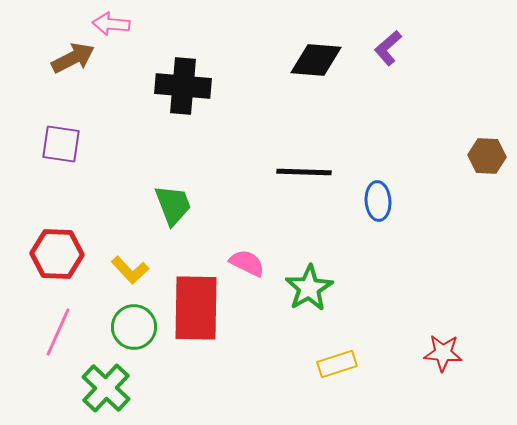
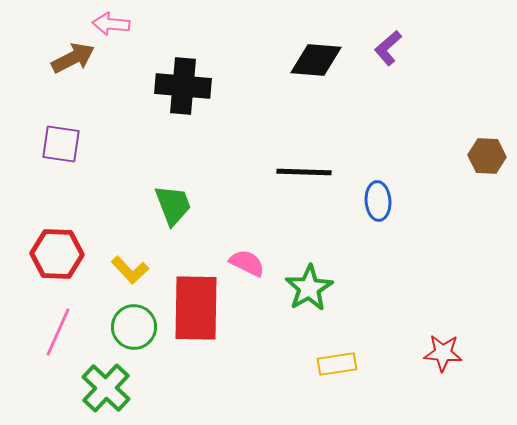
yellow rectangle: rotated 9 degrees clockwise
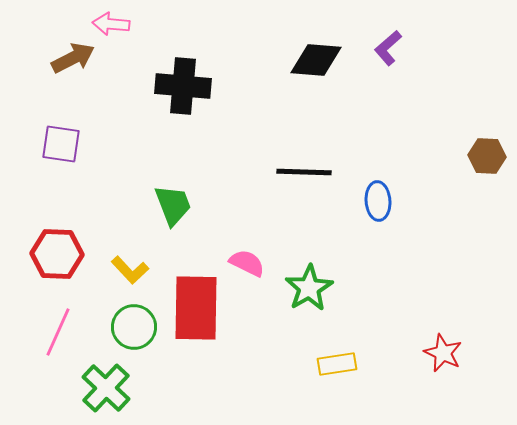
red star: rotated 21 degrees clockwise
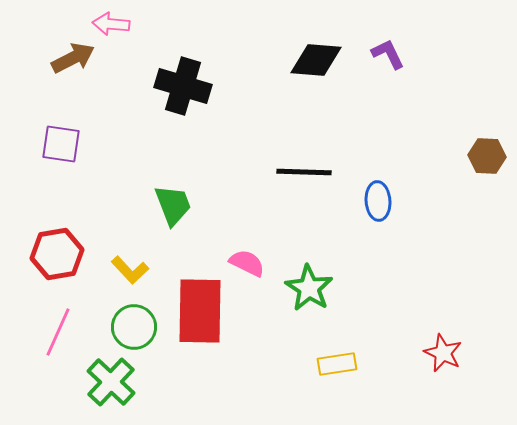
purple L-shape: moved 6 px down; rotated 105 degrees clockwise
black cross: rotated 12 degrees clockwise
red hexagon: rotated 12 degrees counterclockwise
green star: rotated 9 degrees counterclockwise
red rectangle: moved 4 px right, 3 px down
green cross: moved 5 px right, 6 px up
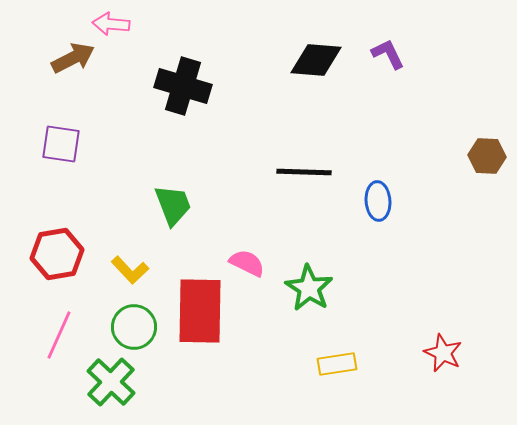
pink line: moved 1 px right, 3 px down
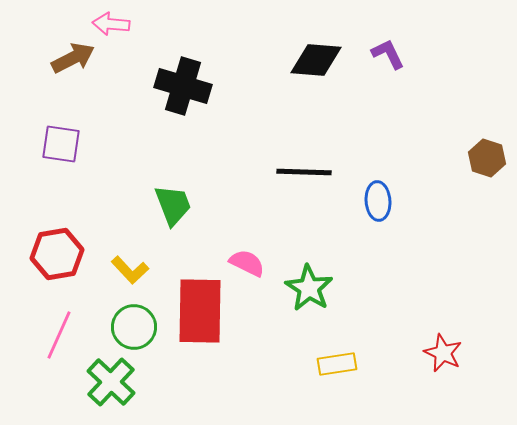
brown hexagon: moved 2 px down; rotated 15 degrees clockwise
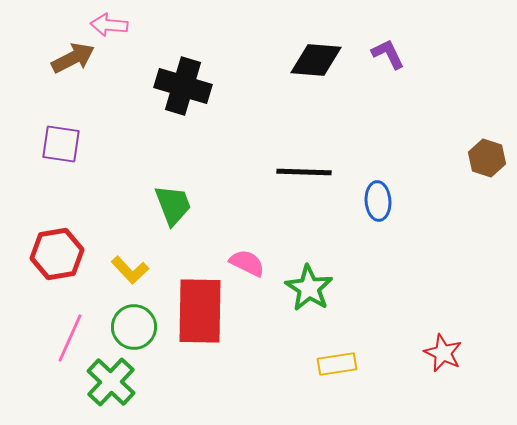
pink arrow: moved 2 px left, 1 px down
pink line: moved 11 px right, 3 px down
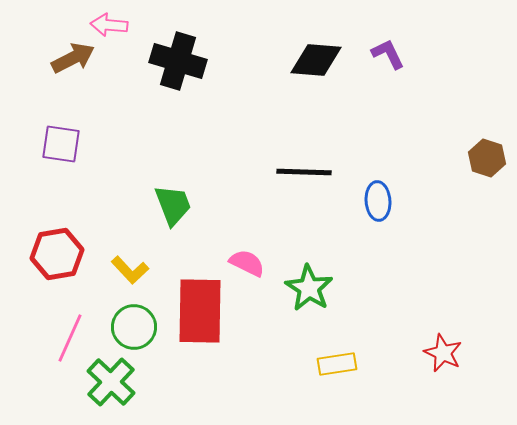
black cross: moved 5 px left, 25 px up
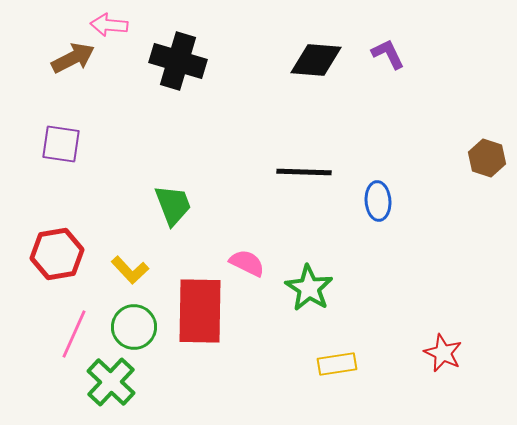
pink line: moved 4 px right, 4 px up
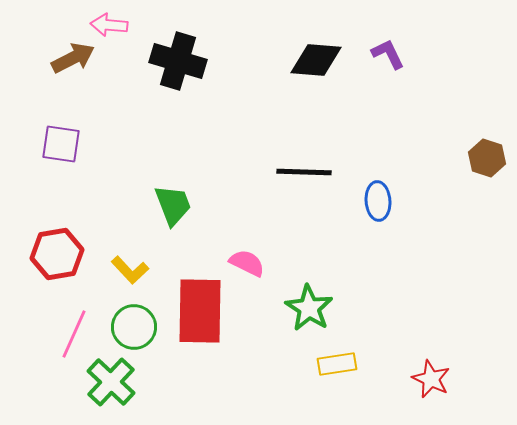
green star: moved 20 px down
red star: moved 12 px left, 26 px down
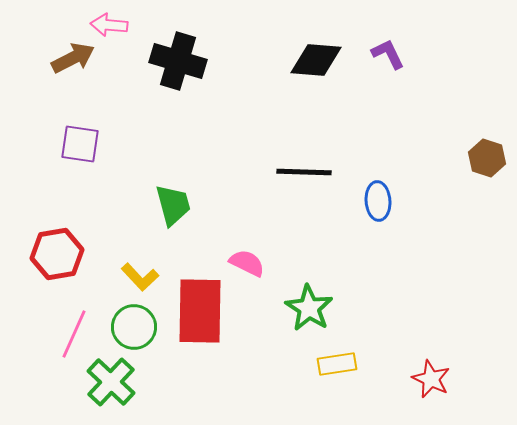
purple square: moved 19 px right
green trapezoid: rotated 6 degrees clockwise
yellow L-shape: moved 10 px right, 7 px down
